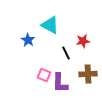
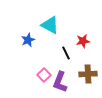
blue star: rotated 16 degrees clockwise
pink square: rotated 24 degrees clockwise
purple L-shape: moved 1 px up; rotated 20 degrees clockwise
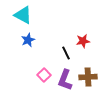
cyan triangle: moved 27 px left, 10 px up
brown cross: moved 3 px down
purple L-shape: moved 5 px right, 2 px up
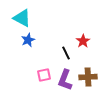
cyan triangle: moved 1 px left, 3 px down
red star: rotated 24 degrees counterclockwise
pink square: rotated 32 degrees clockwise
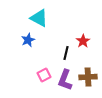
cyan triangle: moved 17 px right
black line: rotated 40 degrees clockwise
pink square: rotated 16 degrees counterclockwise
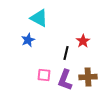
pink square: rotated 32 degrees clockwise
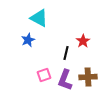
pink square: rotated 24 degrees counterclockwise
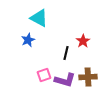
purple L-shape: rotated 95 degrees counterclockwise
